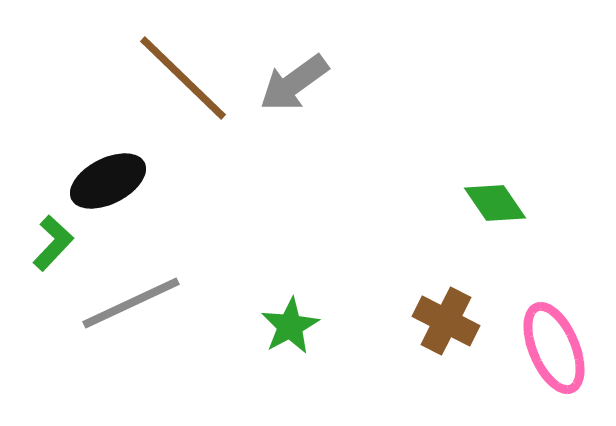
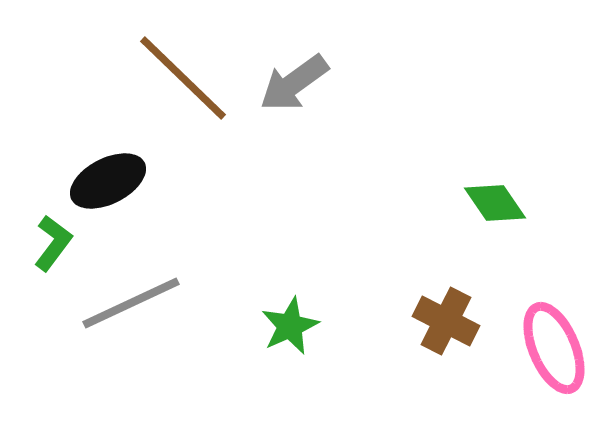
green L-shape: rotated 6 degrees counterclockwise
green star: rotated 4 degrees clockwise
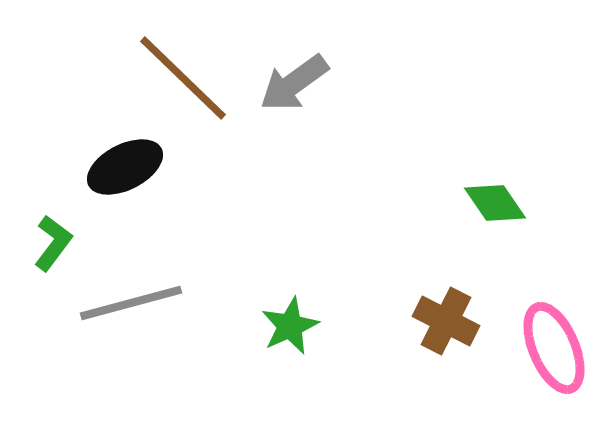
black ellipse: moved 17 px right, 14 px up
gray line: rotated 10 degrees clockwise
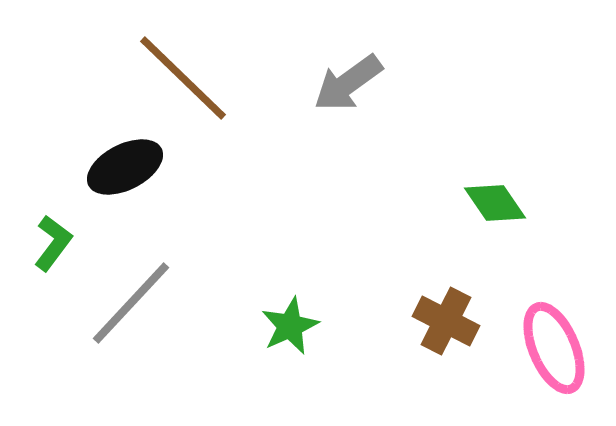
gray arrow: moved 54 px right
gray line: rotated 32 degrees counterclockwise
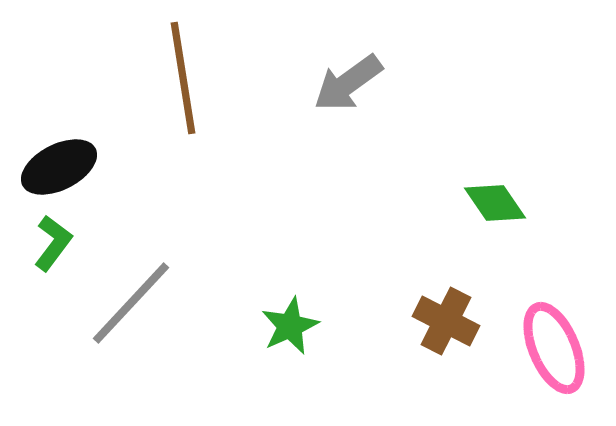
brown line: rotated 37 degrees clockwise
black ellipse: moved 66 px left
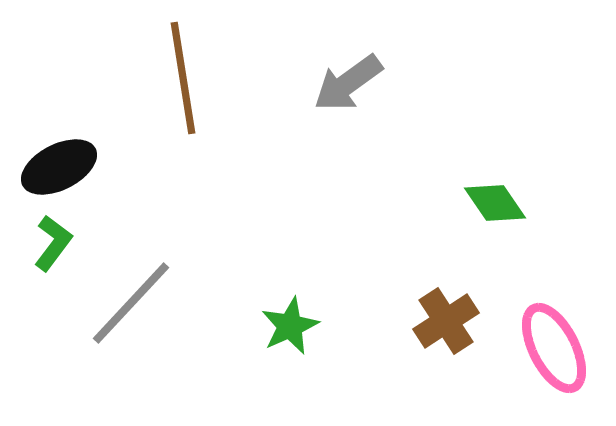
brown cross: rotated 30 degrees clockwise
pink ellipse: rotated 4 degrees counterclockwise
